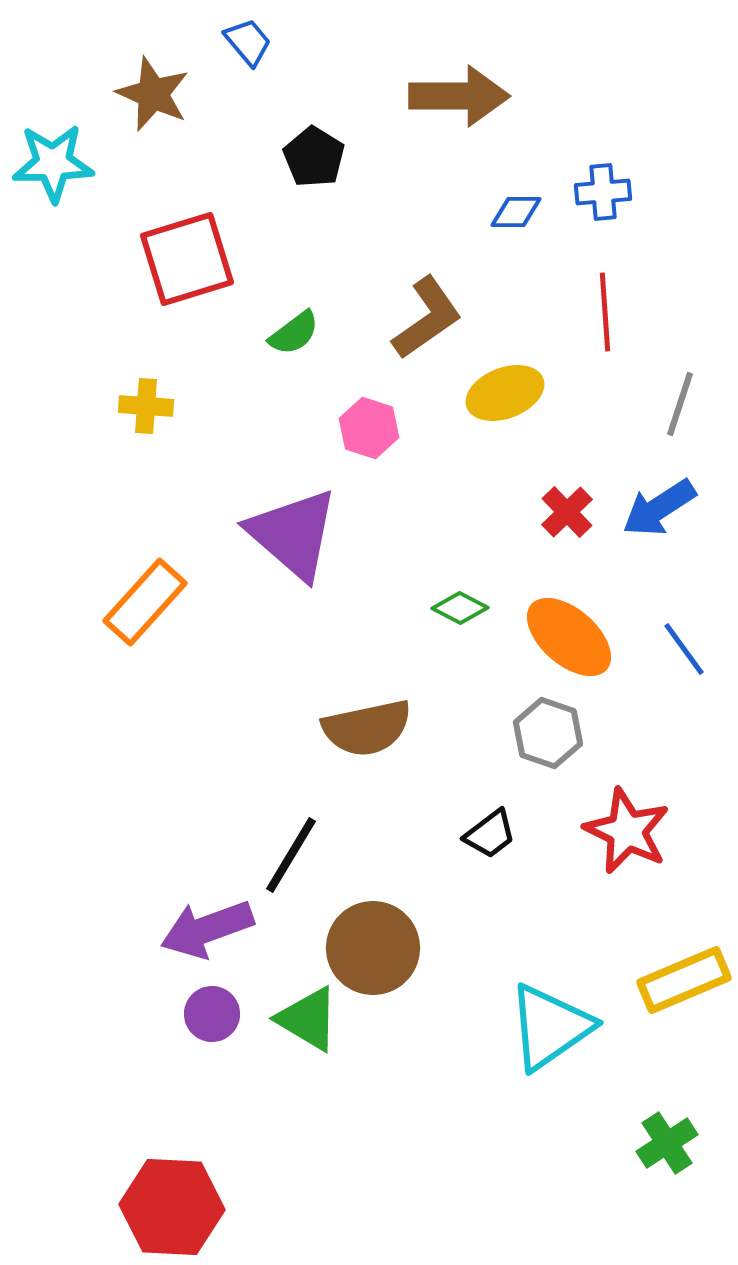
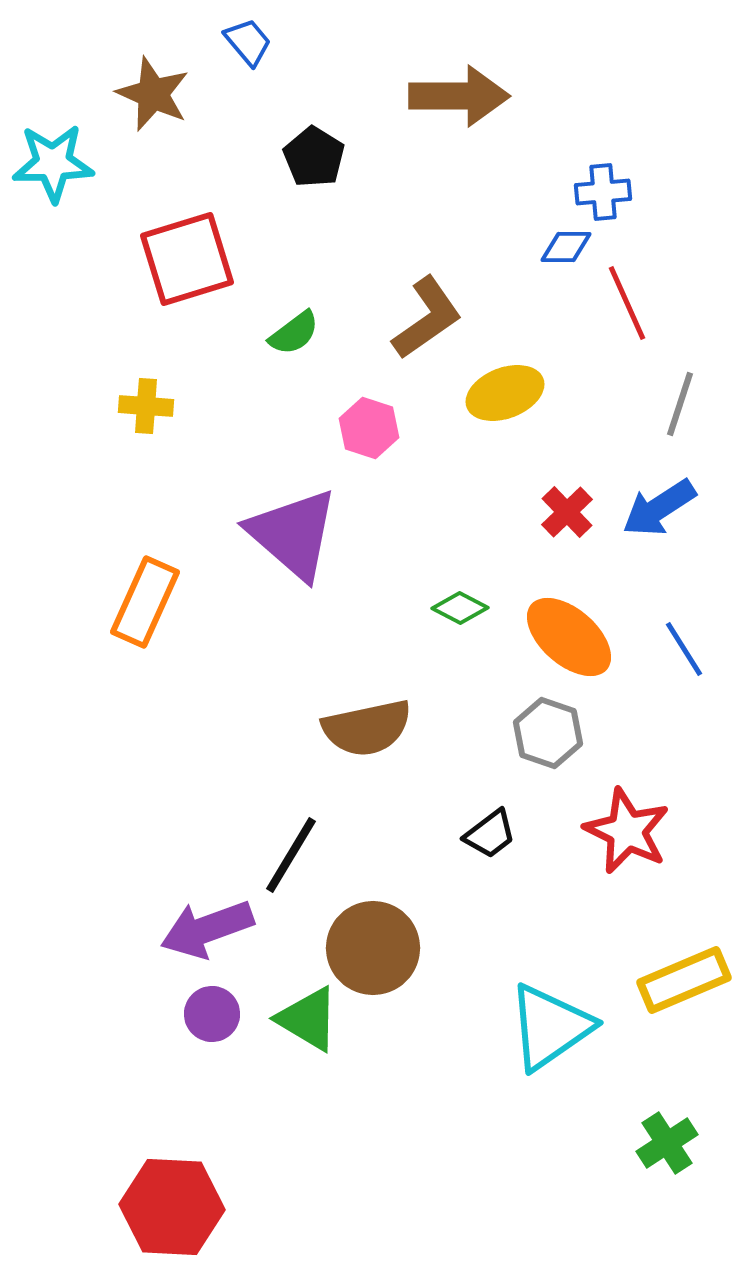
blue diamond: moved 50 px right, 35 px down
red line: moved 22 px right, 9 px up; rotated 20 degrees counterclockwise
orange rectangle: rotated 18 degrees counterclockwise
blue line: rotated 4 degrees clockwise
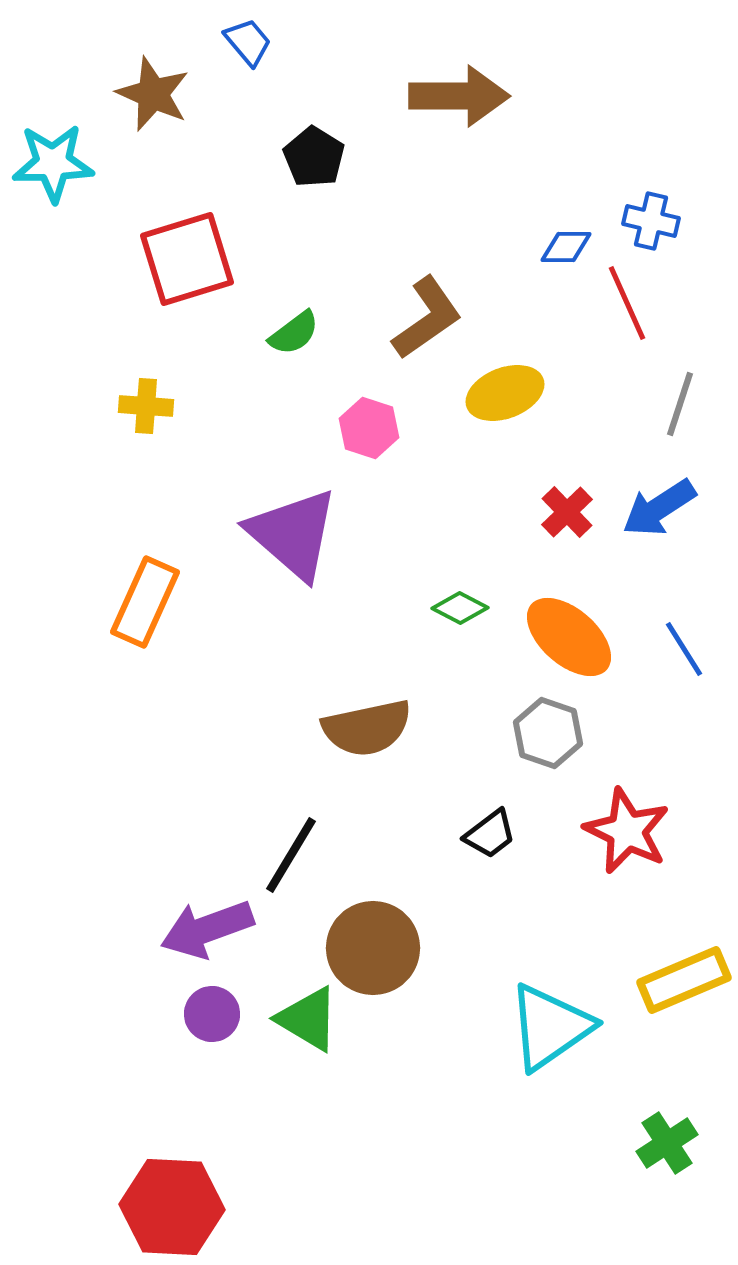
blue cross: moved 48 px right, 29 px down; rotated 18 degrees clockwise
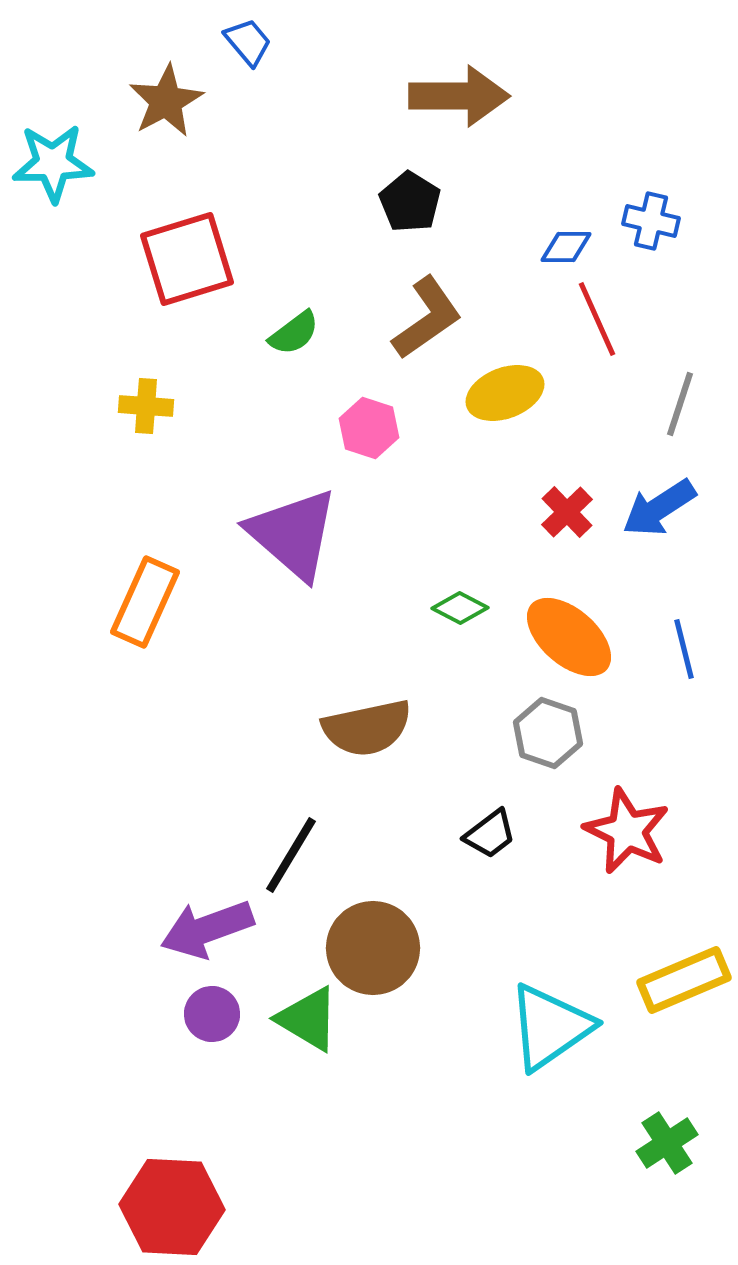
brown star: moved 13 px right, 7 px down; rotated 20 degrees clockwise
black pentagon: moved 96 px right, 45 px down
red line: moved 30 px left, 16 px down
blue line: rotated 18 degrees clockwise
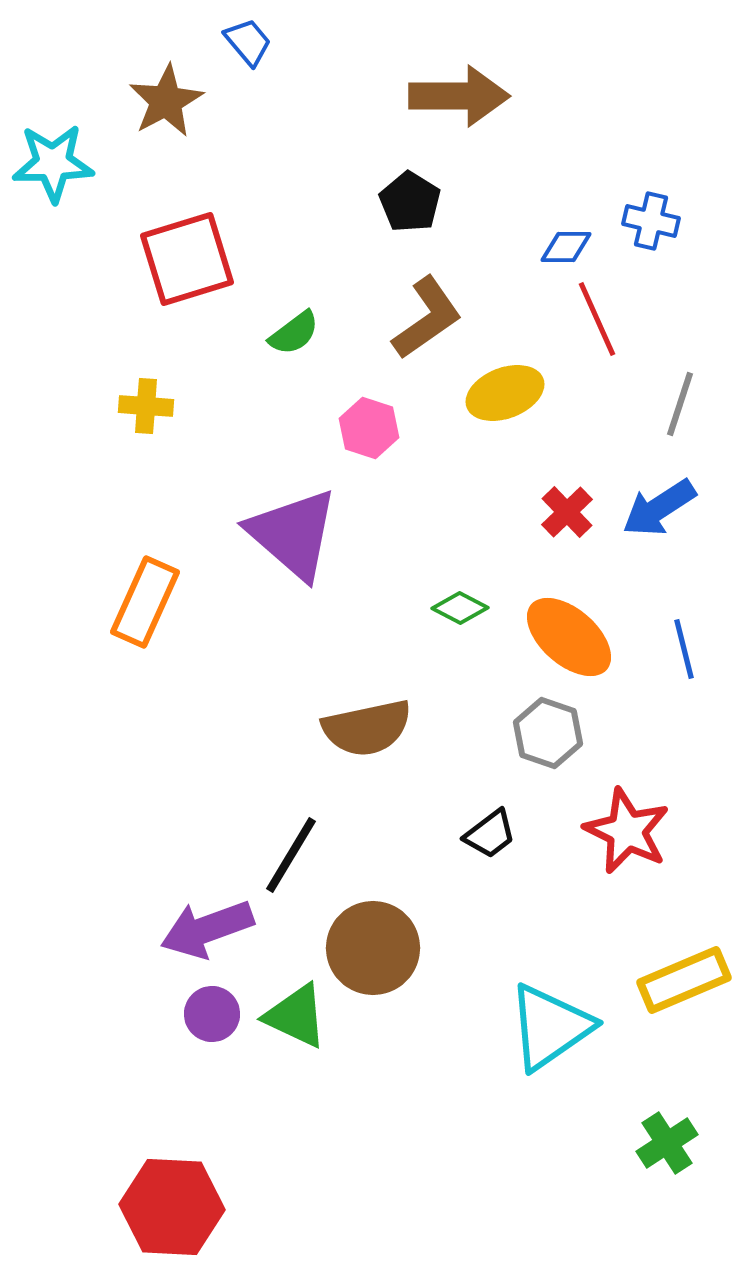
green triangle: moved 12 px left, 3 px up; rotated 6 degrees counterclockwise
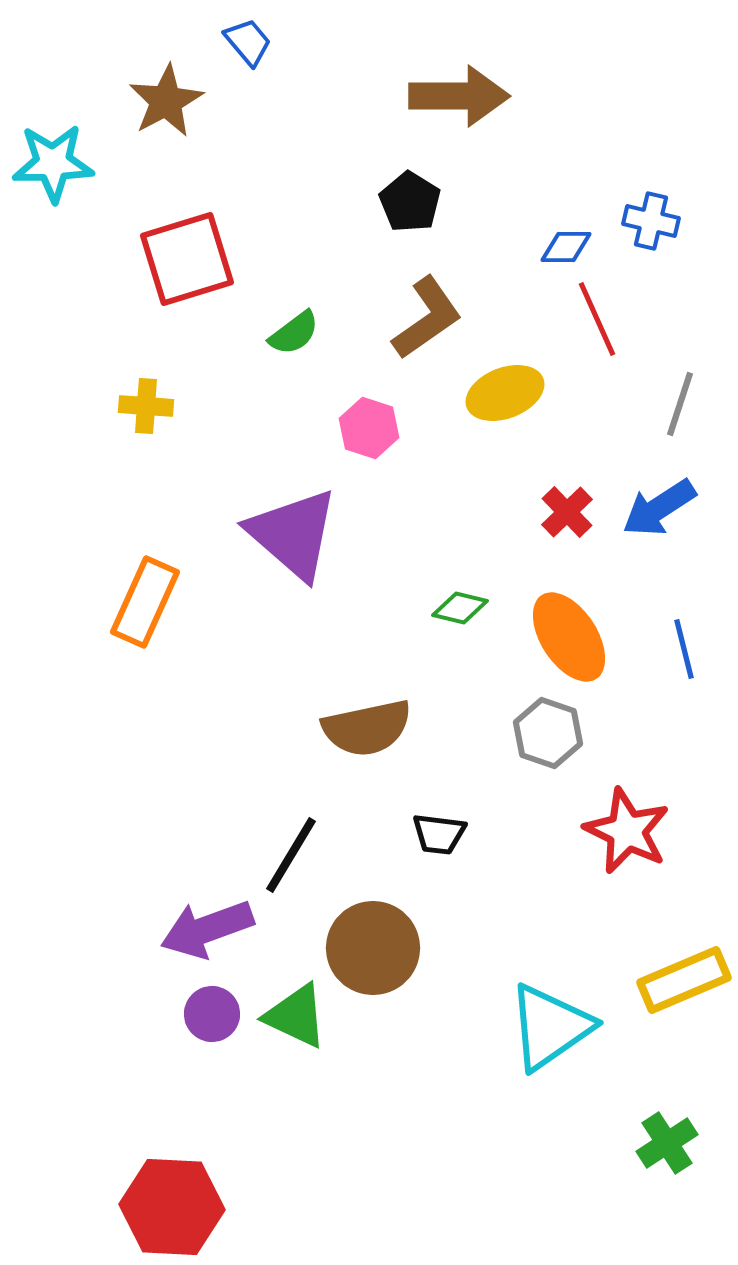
green diamond: rotated 14 degrees counterclockwise
orange ellipse: rotated 16 degrees clockwise
black trapezoid: moved 51 px left; rotated 44 degrees clockwise
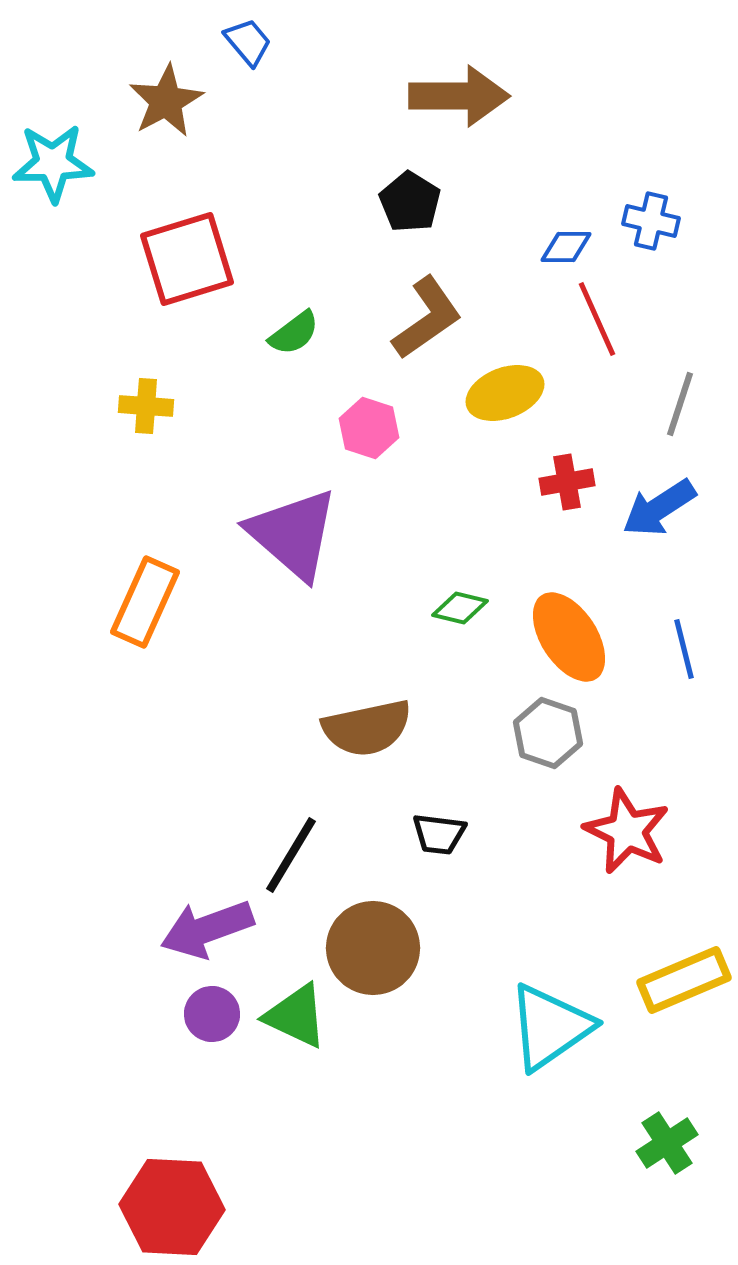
red cross: moved 30 px up; rotated 34 degrees clockwise
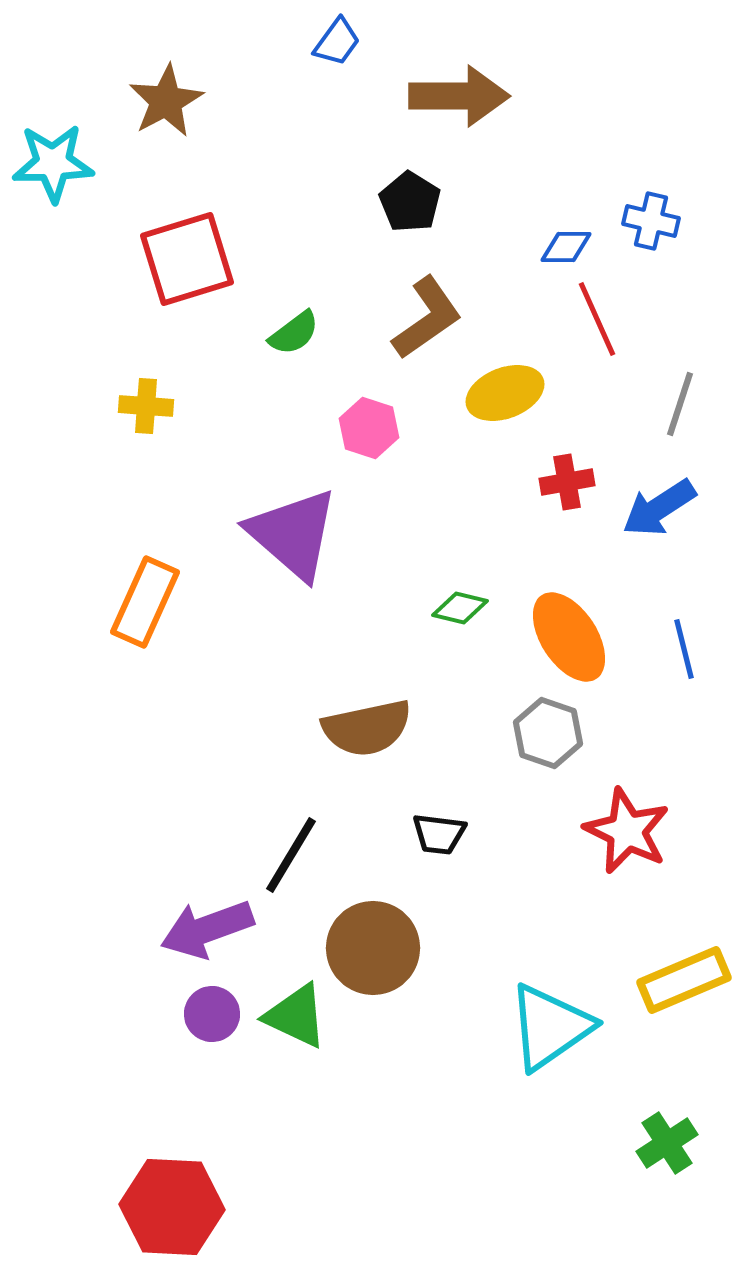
blue trapezoid: moved 89 px right; rotated 76 degrees clockwise
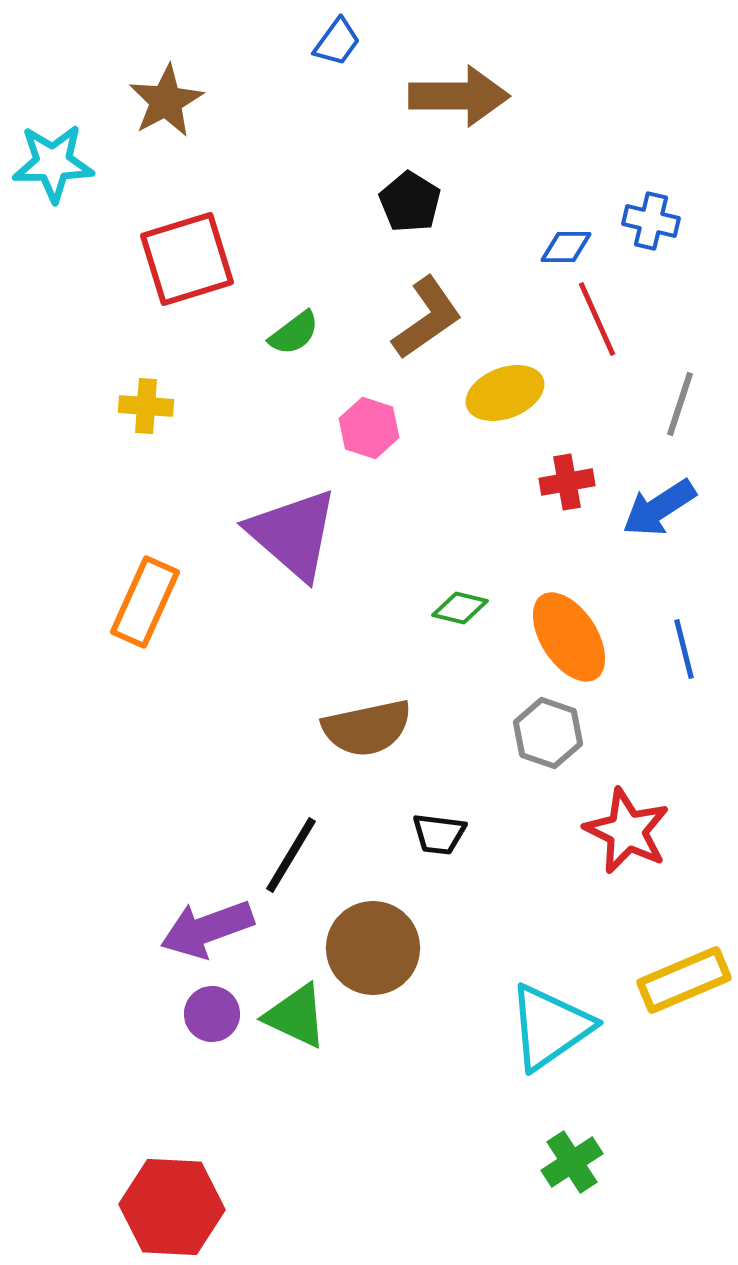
green cross: moved 95 px left, 19 px down
